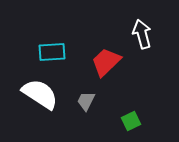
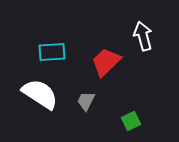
white arrow: moved 1 px right, 2 px down
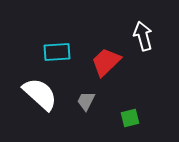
cyan rectangle: moved 5 px right
white semicircle: rotated 9 degrees clockwise
green square: moved 1 px left, 3 px up; rotated 12 degrees clockwise
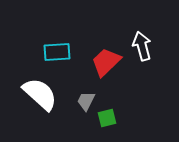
white arrow: moved 1 px left, 10 px down
green square: moved 23 px left
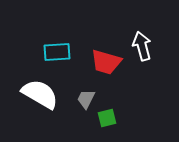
red trapezoid: rotated 120 degrees counterclockwise
white semicircle: rotated 12 degrees counterclockwise
gray trapezoid: moved 2 px up
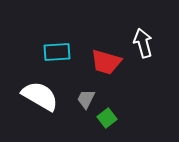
white arrow: moved 1 px right, 3 px up
white semicircle: moved 2 px down
green square: rotated 24 degrees counterclockwise
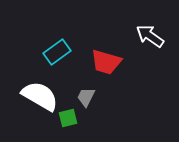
white arrow: moved 7 px right, 7 px up; rotated 40 degrees counterclockwise
cyan rectangle: rotated 32 degrees counterclockwise
gray trapezoid: moved 2 px up
green square: moved 39 px left; rotated 24 degrees clockwise
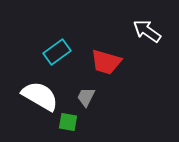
white arrow: moved 3 px left, 5 px up
green square: moved 4 px down; rotated 24 degrees clockwise
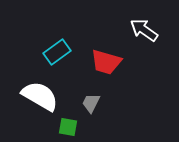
white arrow: moved 3 px left, 1 px up
gray trapezoid: moved 5 px right, 6 px down
green square: moved 5 px down
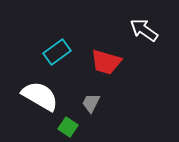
green square: rotated 24 degrees clockwise
